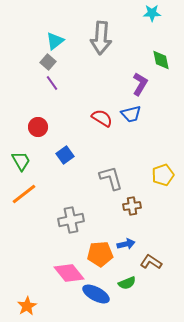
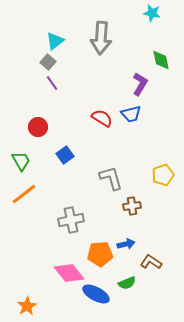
cyan star: rotated 12 degrees clockwise
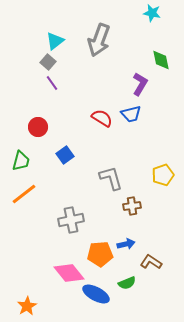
gray arrow: moved 2 px left, 2 px down; rotated 16 degrees clockwise
green trapezoid: rotated 45 degrees clockwise
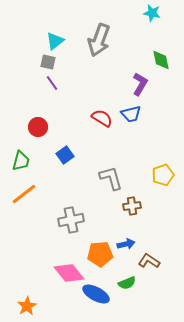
gray square: rotated 28 degrees counterclockwise
brown L-shape: moved 2 px left, 1 px up
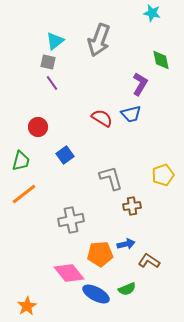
green semicircle: moved 6 px down
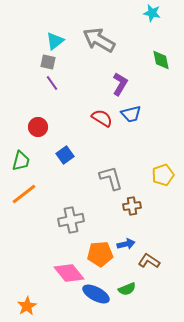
gray arrow: rotated 100 degrees clockwise
purple L-shape: moved 20 px left
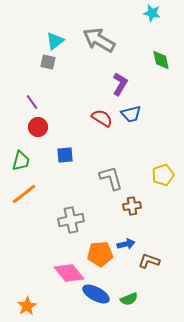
purple line: moved 20 px left, 19 px down
blue square: rotated 30 degrees clockwise
brown L-shape: rotated 15 degrees counterclockwise
green semicircle: moved 2 px right, 10 px down
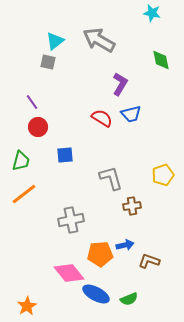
blue arrow: moved 1 px left, 1 px down
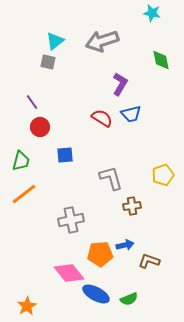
gray arrow: moved 3 px right, 1 px down; rotated 48 degrees counterclockwise
red circle: moved 2 px right
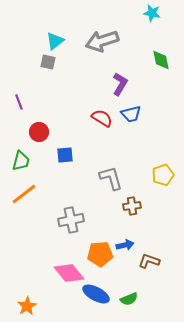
purple line: moved 13 px left; rotated 14 degrees clockwise
red circle: moved 1 px left, 5 px down
